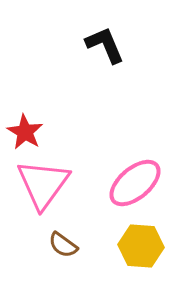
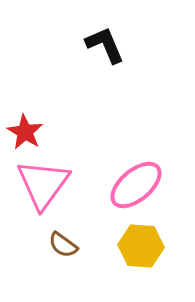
pink ellipse: moved 1 px right, 2 px down
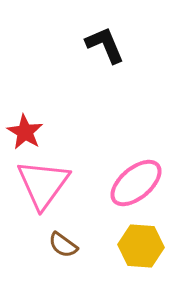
pink ellipse: moved 2 px up
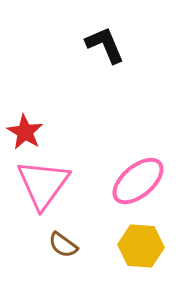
pink ellipse: moved 2 px right, 2 px up
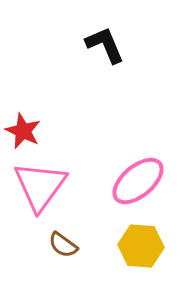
red star: moved 2 px left, 1 px up; rotated 6 degrees counterclockwise
pink triangle: moved 3 px left, 2 px down
